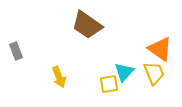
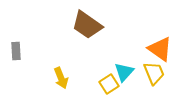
gray rectangle: rotated 18 degrees clockwise
yellow arrow: moved 2 px right, 1 px down
yellow square: rotated 24 degrees counterclockwise
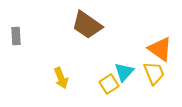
gray rectangle: moved 15 px up
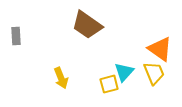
yellow square: rotated 18 degrees clockwise
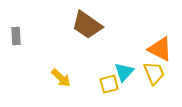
orange triangle: rotated 8 degrees counterclockwise
yellow arrow: rotated 25 degrees counterclockwise
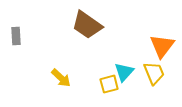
orange triangle: moved 2 px right, 3 px up; rotated 40 degrees clockwise
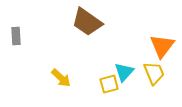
brown trapezoid: moved 3 px up
